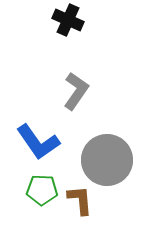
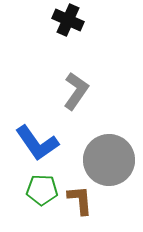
blue L-shape: moved 1 px left, 1 px down
gray circle: moved 2 px right
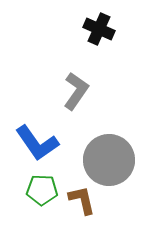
black cross: moved 31 px right, 9 px down
brown L-shape: moved 2 px right; rotated 8 degrees counterclockwise
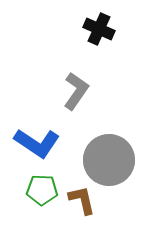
blue L-shape: rotated 21 degrees counterclockwise
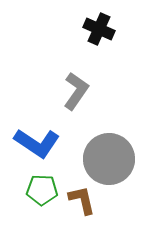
gray circle: moved 1 px up
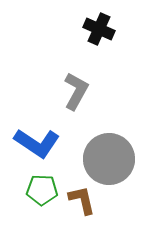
gray L-shape: rotated 6 degrees counterclockwise
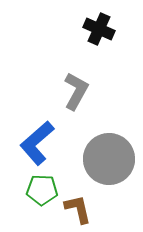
blue L-shape: rotated 105 degrees clockwise
brown L-shape: moved 4 px left, 9 px down
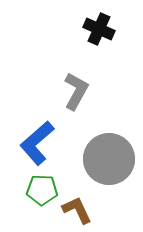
brown L-shape: moved 1 px left, 1 px down; rotated 12 degrees counterclockwise
